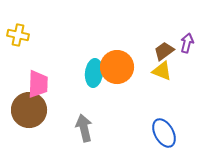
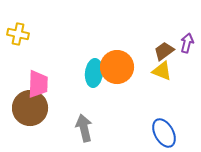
yellow cross: moved 1 px up
brown circle: moved 1 px right, 2 px up
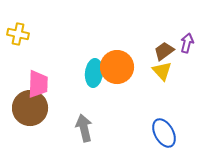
yellow triangle: rotated 25 degrees clockwise
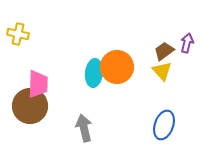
brown circle: moved 2 px up
blue ellipse: moved 8 px up; rotated 48 degrees clockwise
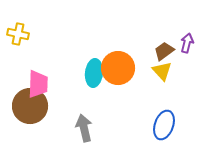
orange circle: moved 1 px right, 1 px down
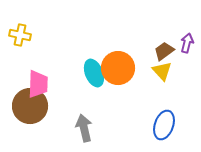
yellow cross: moved 2 px right, 1 px down
cyan ellipse: rotated 28 degrees counterclockwise
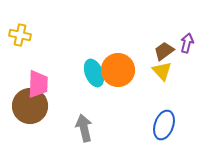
orange circle: moved 2 px down
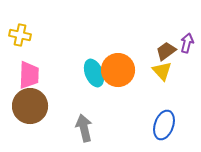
brown trapezoid: moved 2 px right
pink trapezoid: moved 9 px left, 9 px up
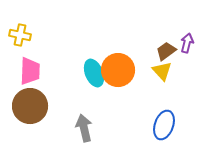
pink trapezoid: moved 1 px right, 4 px up
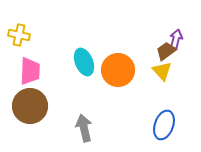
yellow cross: moved 1 px left
purple arrow: moved 11 px left, 4 px up
cyan ellipse: moved 10 px left, 11 px up
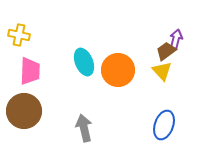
brown circle: moved 6 px left, 5 px down
